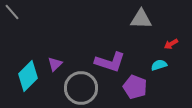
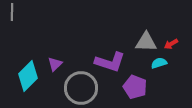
gray line: rotated 42 degrees clockwise
gray triangle: moved 5 px right, 23 px down
cyan semicircle: moved 2 px up
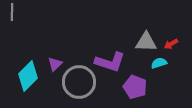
gray circle: moved 2 px left, 6 px up
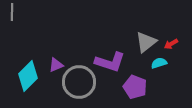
gray triangle: rotated 40 degrees counterclockwise
purple triangle: moved 1 px right, 1 px down; rotated 21 degrees clockwise
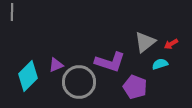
gray triangle: moved 1 px left
cyan semicircle: moved 1 px right, 1 px down
